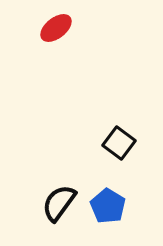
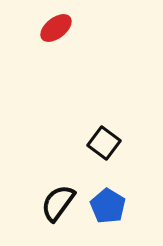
black square: moved 15 px left
black semicircle: moved 1 px left
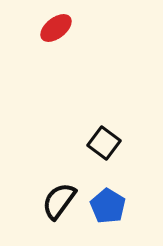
black semicircle: moved 1 px right, 2 px up
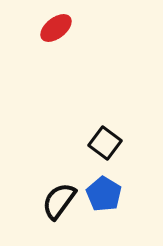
black square: moved 1 px right
blue pentagon: moved 4 px left, 12 px up
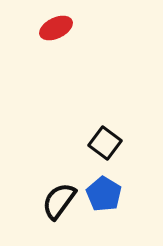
red ellipse: rotated 12 degrees clockwise
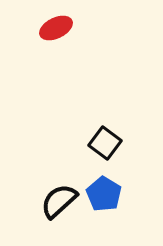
black semicircle: rotated 12 degrees clockwise
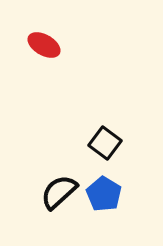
red ellipse: moved 12 px left, 17 px down; rotated 56 degrees clockwise
black semicircle: moved 9 px up
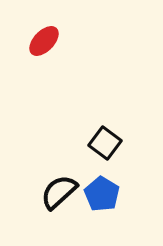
red ellipse: moved 4 px up; rotated 76 degrees counterclockwise
blue pentagon: moved 2 px left
